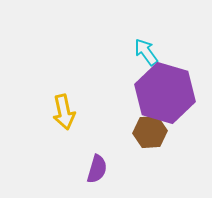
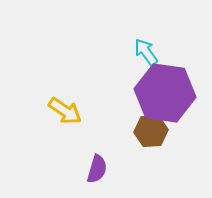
purple hexagon: rotated 8 degrees counterclockwise
yellow arrow: moved 1 px right, 1 px up; rotated 44 degrees counterclockwise
brown hexagon: moved 1 px right, 1 px up
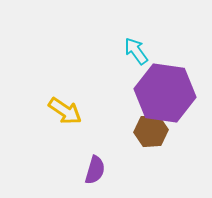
cyan arrow: moved 10 px left, 1 px up
purple semicircle: moved 2 px left, 1 px down
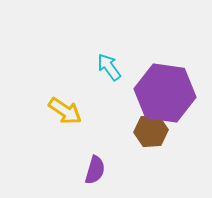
cyan arrow: moved 27 px left, 16 px down
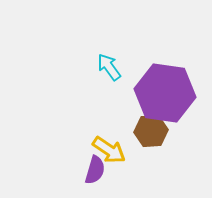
yellow arrow: moved 44 px right, 39 px down
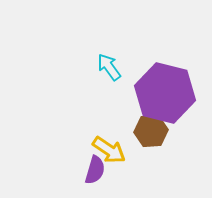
purple hexagon: rotated 6 degrees clockwise
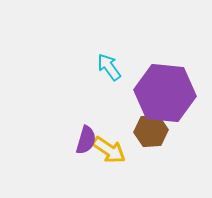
purple hexagon: rotated 8 degrees counterclockwise
purple semicircle: moved 9 px left, 30 px up
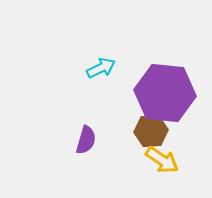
cyan arrow: moved 8 px left, 1 px down; rotated 100 degrees clockwise
yellow arrow: moved 53 px right, 10 px down
